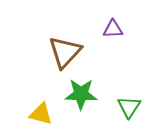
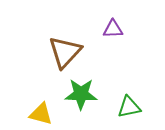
green triangle: rotated 45 degrees clockwise
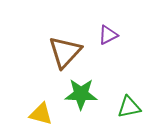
purple triangle: moved 5 px left, 6 px down; rotated 25 degrees counterclockwise
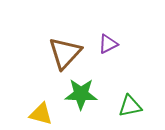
purple triangle: moved 9 px down
brown triangle: moved 1 px down
green triangle: moved 1 px right, 1 px up
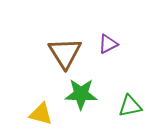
brown triangle: rotated 15 degrees counterclockwise
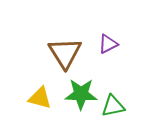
green triangle: moved 17 px left
yellow triangle: moved 1 px left, 16 px up
